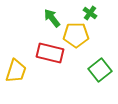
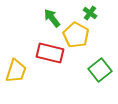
yellow pentagon: rotated 30 degrees clockwise
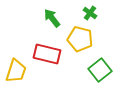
yellow pentagon: moved 4 px right, 4 px down; rotated 15 degrees counterclockwise
red rectangle: moved 3 px left, 1 px down
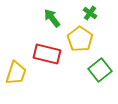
yellow pentagon: rotated 20 degrees clockwise
yellow trapezoid: moved 2 px down
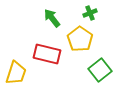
green cross: rotated 32 degrees clockwise
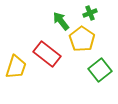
green arrow: moved 9 px right, 3 px down
yellow pentagon: moved 2 px right
red rectangle: rotated 24 degrees clockwise
yellow trapezoid: moved 6 px up
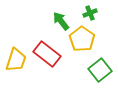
yellow trapezoid: moved 7 px up
